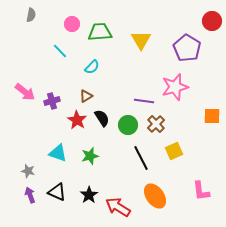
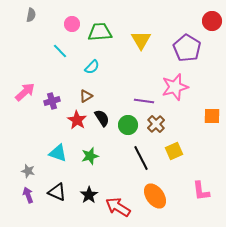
pink arrow: rotated 80 degrees counterclockwise
purple arrow: moved 2 px left
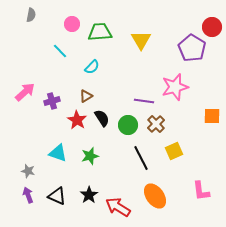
red circle: moved 6 px down
purple pentagon: moved 5 px right
black triangle: moved 4 px down
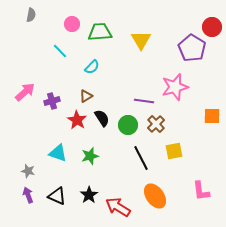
yellow square: rotated 12 degrees clockwise
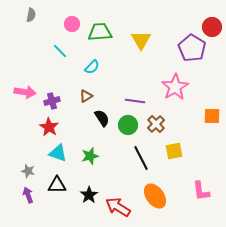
pink star: rotated 16 degrees counterclockwise
pink arrow: rotated 50 degrees clockwise
purple line: moved 9 px left
red star: moved 28 px left, 7 px down
black triangle: moved 11 px up; rotated 24 degrees counterclockwise
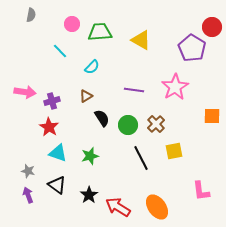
yellow triangle: rotated 30 degrees counterclockwise
purple line: moved 1 px left, 11 px up
black triangle: rotated 36 degrees clockwise
orange ellipse: moved 2 px right, 11 px down
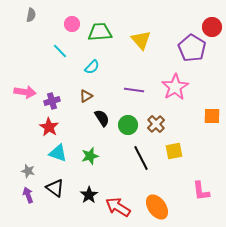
yellow triangle: rotated 20 degrees clockwise
black triangle: moved 2 px left, 3 px down
